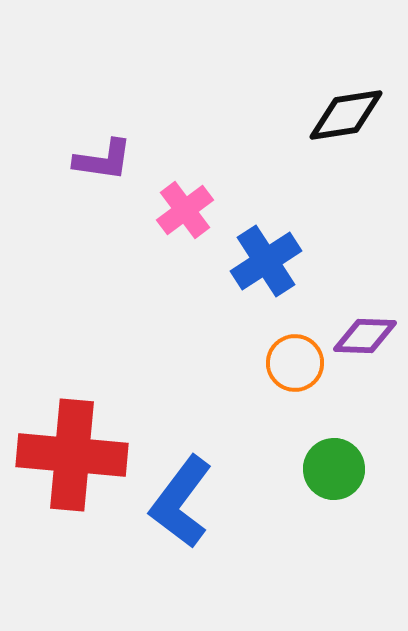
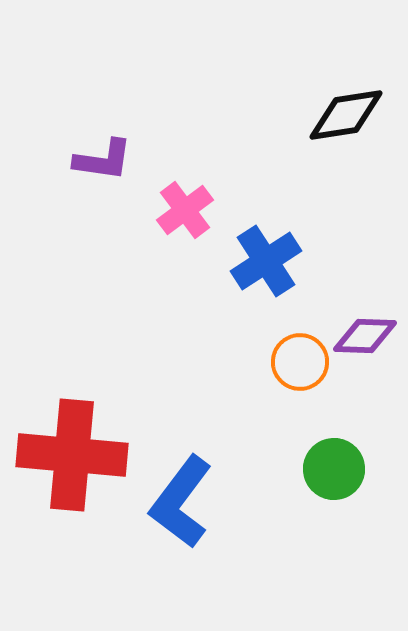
orange circle: moved 5 px right, 1 px up
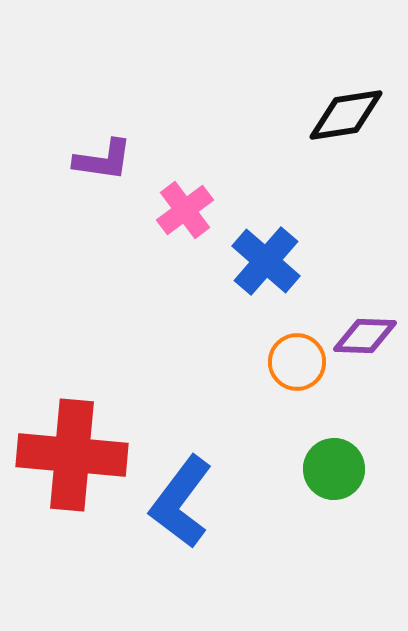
blue cross: rotated 16 degrees counterclockwise
orange circle: moved 3 px left
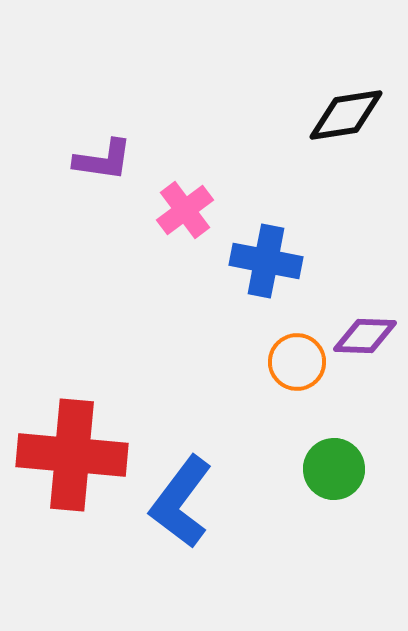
blue cross: rotated 30 degrees counterclockwise
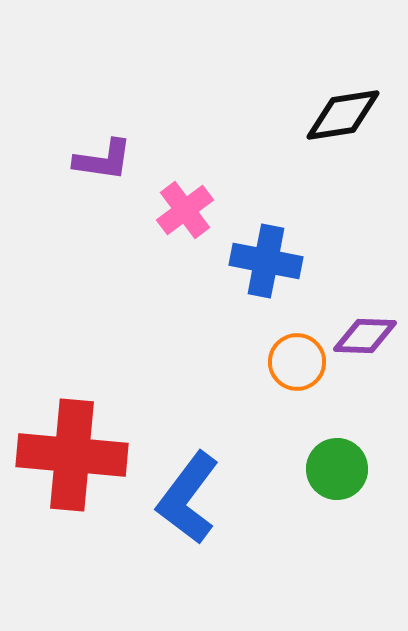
black diamond: moved 3 px left
green circle: moved 3 px right
blue L-shape: moved 7 px right, 4 px up
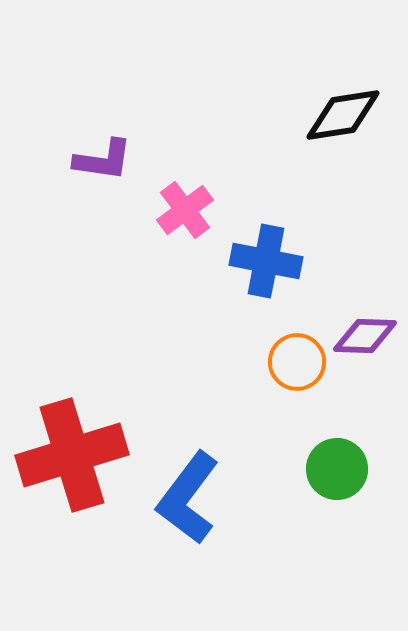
red cross: rotated 22 degrees counterclockwise
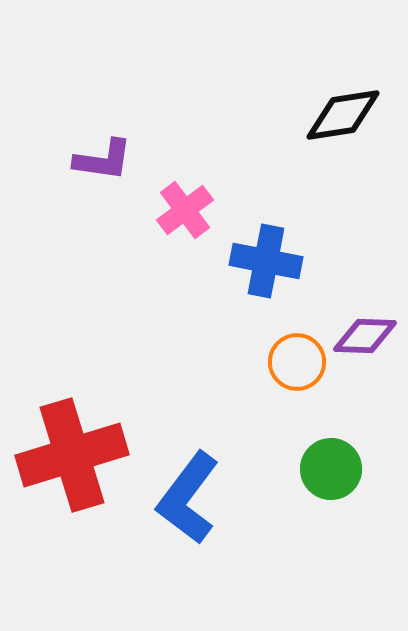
green circle: moved 6 px left
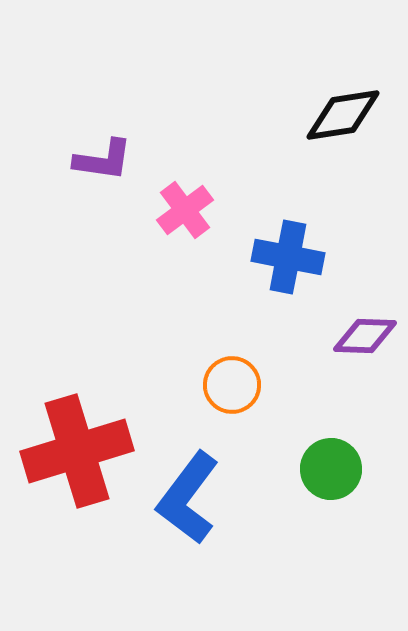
blue cross: moved 22 px right, 4 px up
orange circle: moved 65 px left, 23 px down
red cross: moved 5 px right, 4 px up
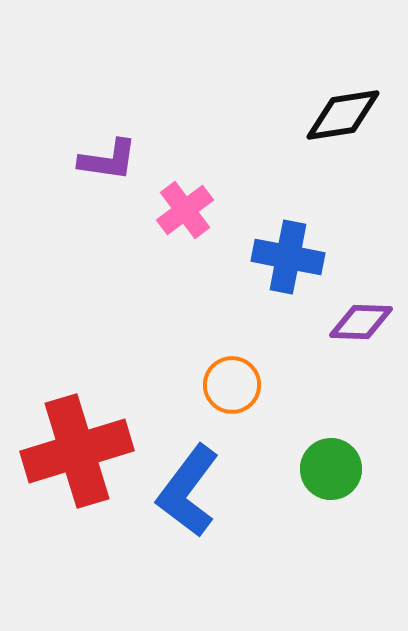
purple L-shape: moved 5 px right
purple diamond: moved 4 px left, 14 px up
blue L-shape: moved 7 px up
